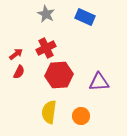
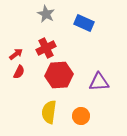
blue rectangle: moved 1 px left, 6 px down
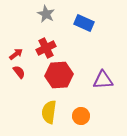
red semicircle: rotated 64 degrees counterclockwise
purple triangle: moved 4 px right, 2 px up
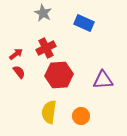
gray star: moved 3 px left, 1 px up
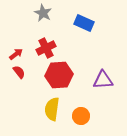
yellow semicircle: moved 3 px right, 3 px up
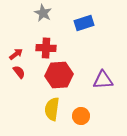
blue rectangle: rotated 42 degrees counterclockwise
red cross: rotated 30 degrees clockwise
